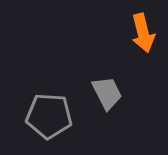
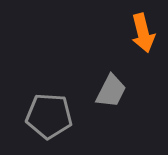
gray trapezoid: moved 4 px right, 2 px up; rotated 54 degrees clockwise
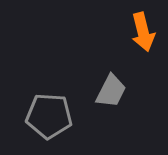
orange arrow: moved 1 px up
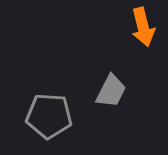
orange arrow: moved 5 px up
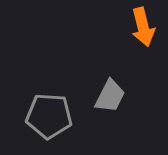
gray trapezoid: moved 1 px left, 5 px down
